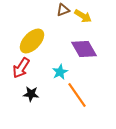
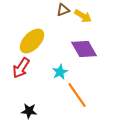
black star: moved 2 px left, 17 px down
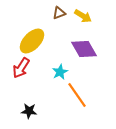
brown triangle: moved 4 px left, 3 px down
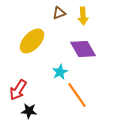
yellow arrow: rotated 54 degrees clockwise
purple diamond: moved 1 px left
red arrow: moved 3 px left, 22 px down
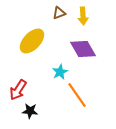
black star: moved 1 px right
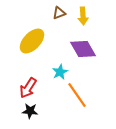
red arrow: moved 10 px right, 2 px up
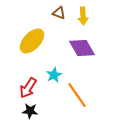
brown triangle: rotated 40 degrees clockwise
purple diamond: moved 1 px left, 1 px up
cyan star: moved 6 px left, 3 px down
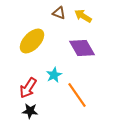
yellow arrow: rotated 126 degrees clockwise
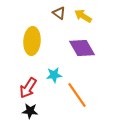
brown triangle: rotated 16 degrees clockwise
yellow ellipse: rotated 40 degrees counterclockwise
cyan star: rotated 21 degrees clockwise
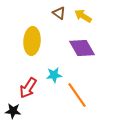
black star: moved 17 px left
